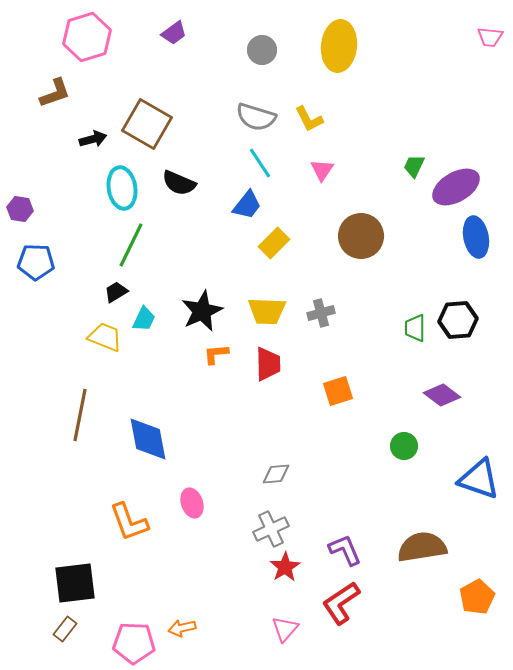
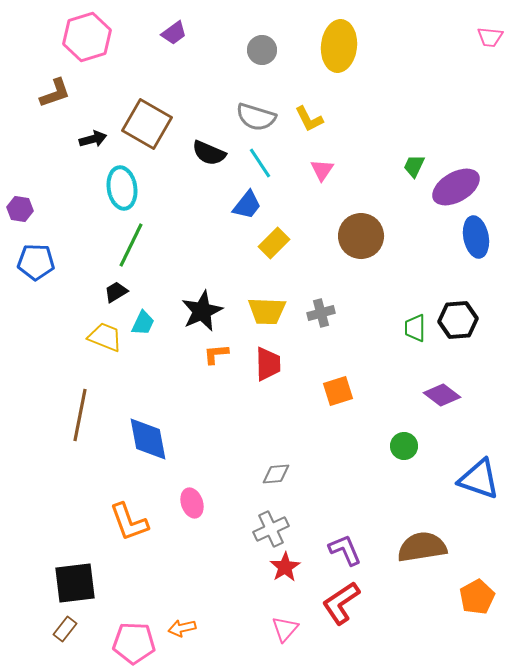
black semicircle at (179, 183): moved 30 px right, 30 px up
cyan trapezoid at (144, 319): moved 1 px left, 4 px down
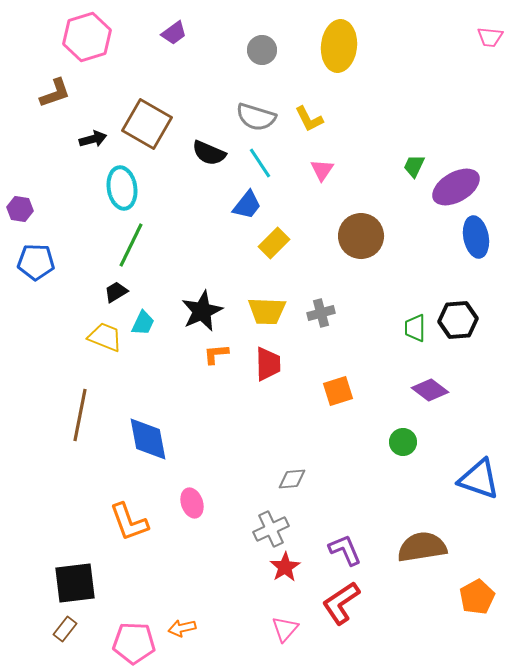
purple diamond at (442, 395): moved 12 px left, 5 px up
green circle at (404, 446): moved 1 px left, 4 px up
gray diamond at (276, 474): moved 16 px right, 5 px down
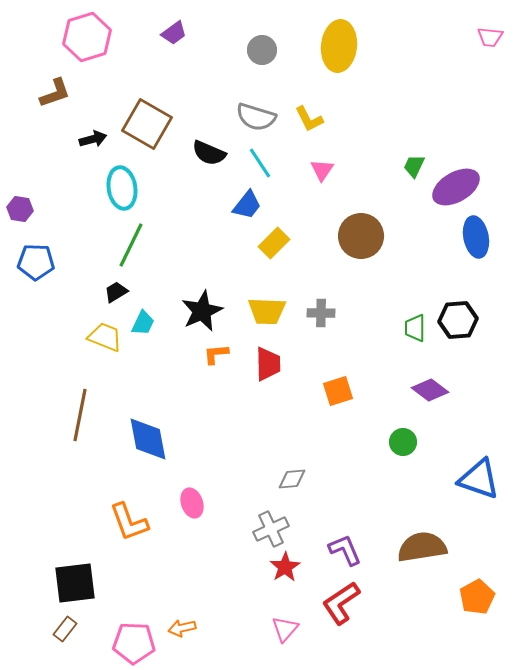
gray cross at (321, 313): rotated 16 degrees clockwise
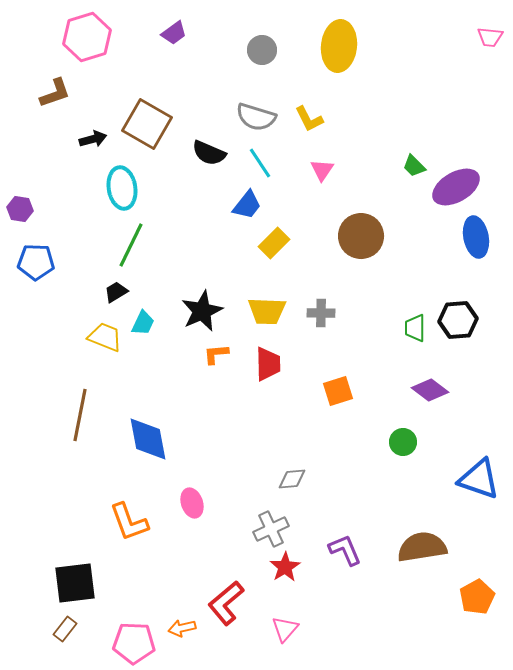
green trapezoid at (414, 166): rotated 70 degrees counterclockwise
red L-shape at (341, 603): moved 115 px left; rotated 6 degrees counterclockwise
